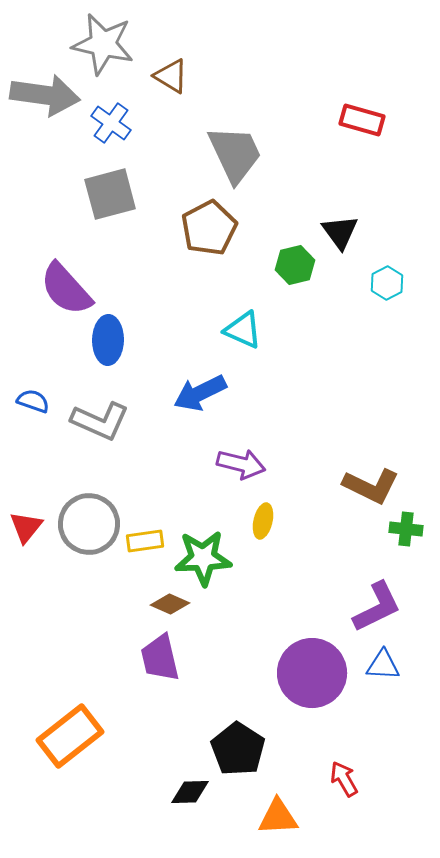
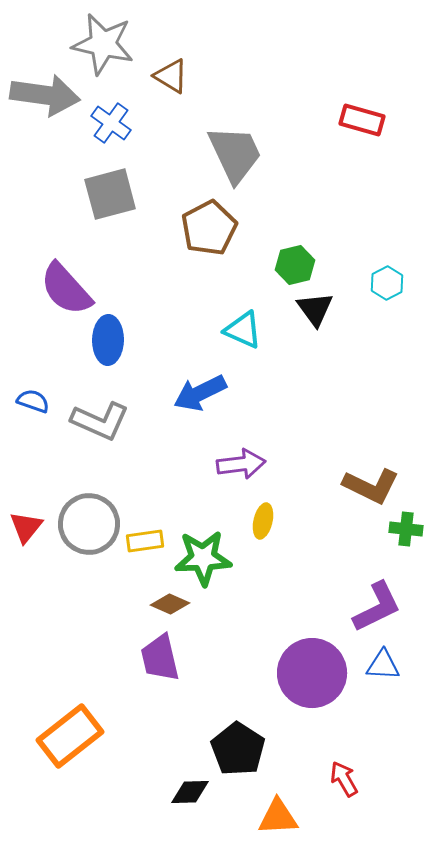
black triangle: moved 25 px left, 77 px down
purple arrow: rotated 21 degrees counterclockwise
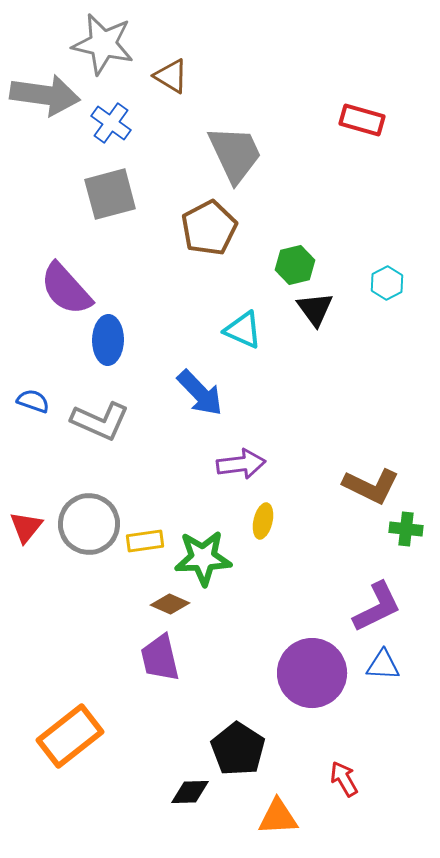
blue arrow: rotated 108 degrees counterclockwise
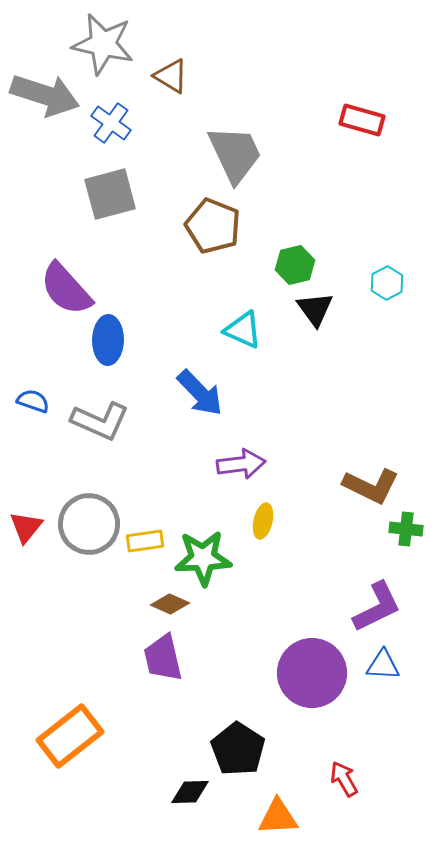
gray arrow: rotated 10 degrees clockwise
brown pentagon: moved 4 px right, 2 px up; rotated 22 degrees counterclockwise
purple trapezoid: moved 3 px right
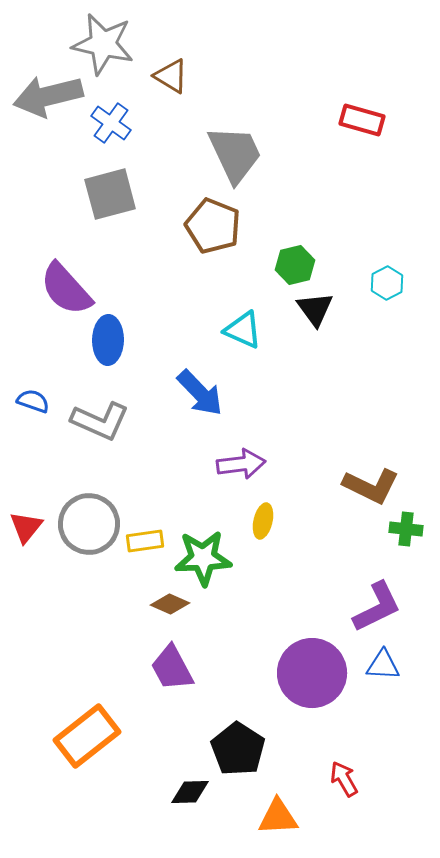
gray arrow: moved 3 px right, 1 px down; rotated 148 degrees clockwise
purple trapezoid: moved 9 px right, 10 px down; rotated 15 degrees counterclockwise
orange rectangle: moved 17 px right
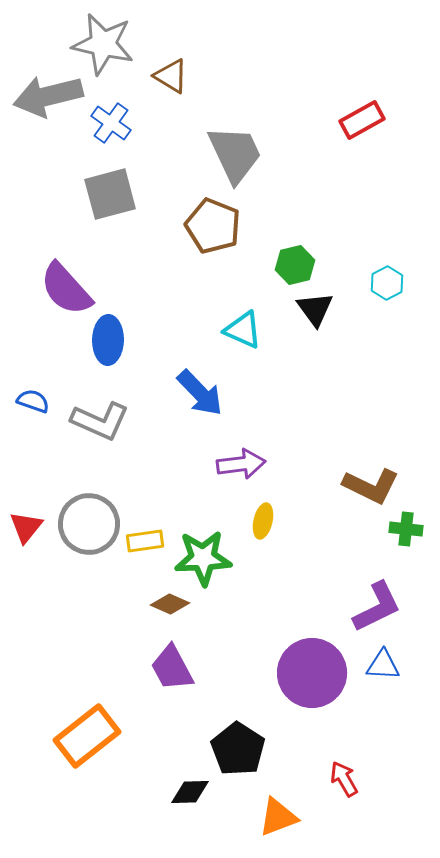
red rectangle: rotated 45 degrees counterclockwise
orange triangle: rotated 18 degrees counterclockwise
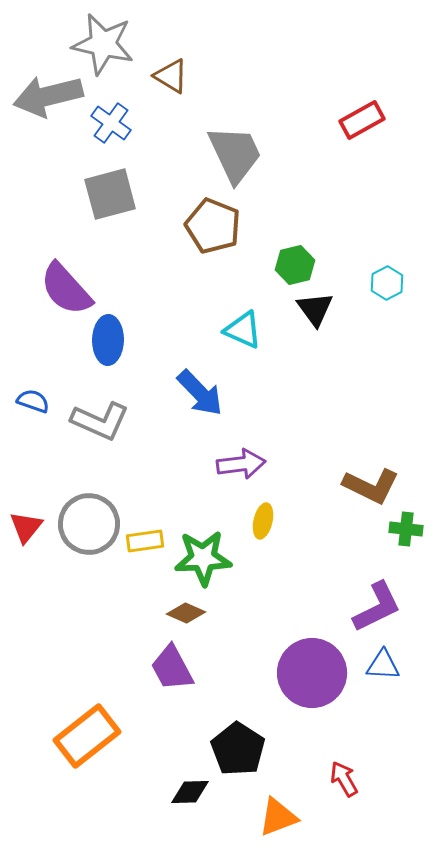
brown diamond: moved 16 px right, 9 px down
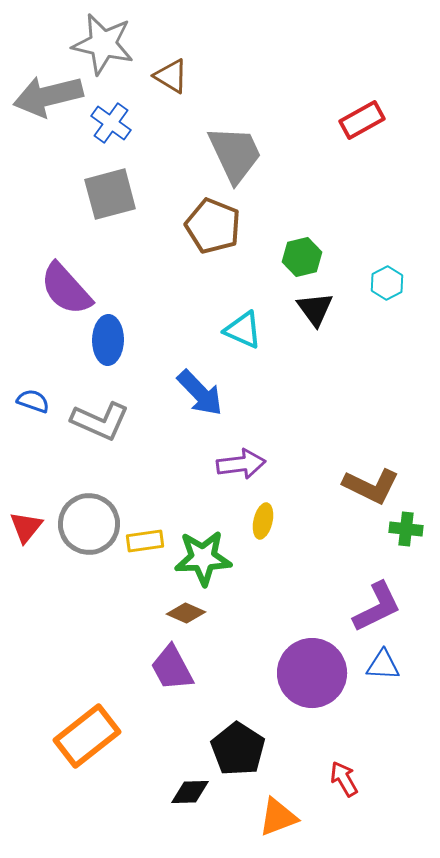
green hexagon: moved 7 px right, 8 px up
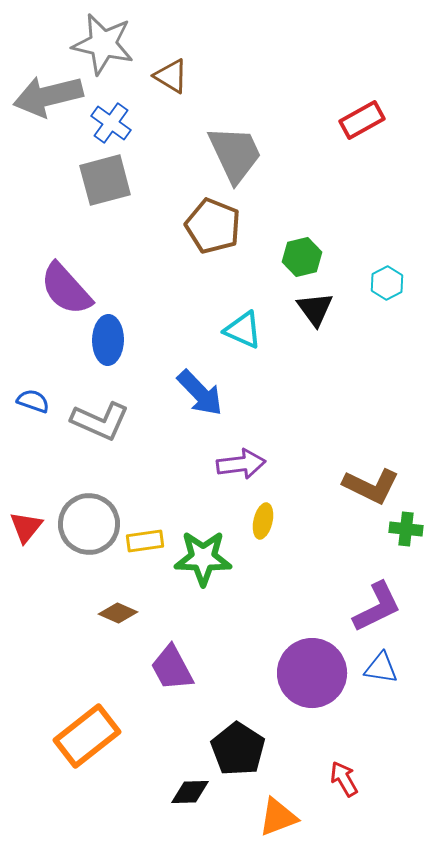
gray square: moved 5 px left, 14 px up
green star: rotated 4 degrees clockwise
brown diamond: moved 68 px left
blue triangle: moved 2 px left, 3 px down; rotated 6 degrees clockwise
